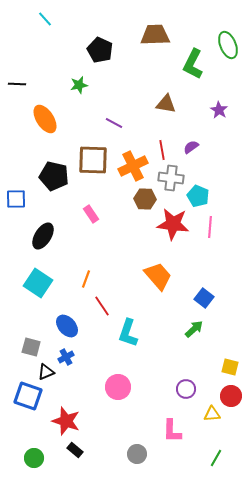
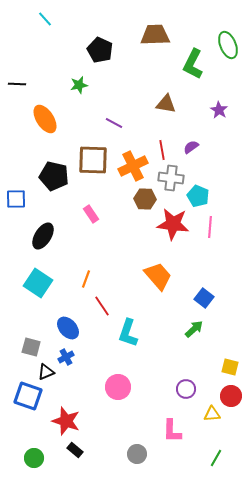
blue ellipse at (67, 326): moved 1 px right, 2 px down
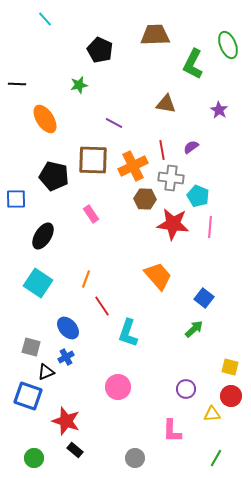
gray circle at (137, 454): moved 2 px left, 4 px down
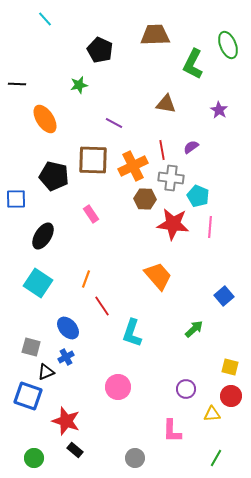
blue square at (204, 298): moved 20 px right, 2 px up; rotated 12 degrees clockwise
cyan L-shape at (128, 333): moved 4 px right
